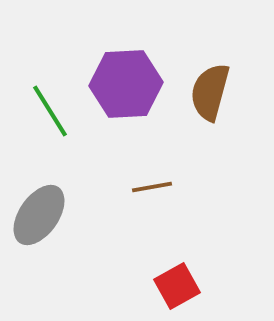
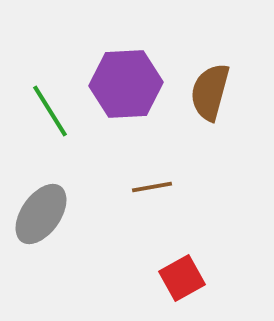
gray ellipse: moved 2 px right, 1 px up
red square: moved 5 px right, 8 px up
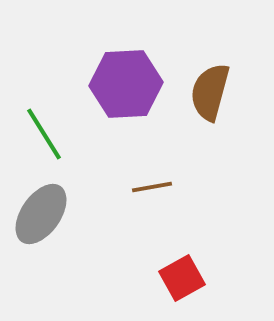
green line: moved 6 px left, 23 px down
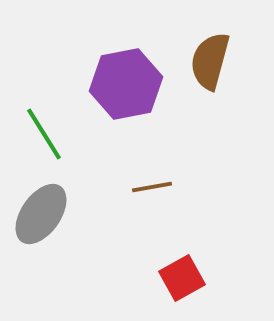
purple hexagon: rotated 8 degrees counterclockwise
brown semicircle: moved 31 px up
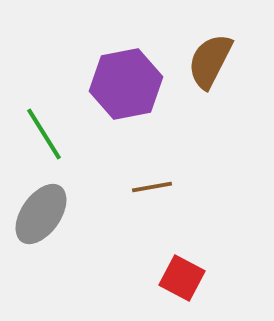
brown semicircle: rotated 12 degrees clockwise
red square: rotated 33 degrees counterclockwise
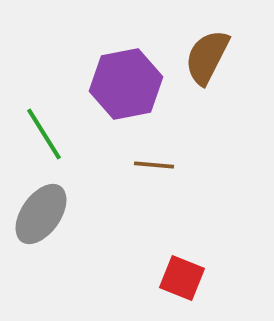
brown semicircle: moved 3 px left, 4 px up
brown line: moved 2 px right, 22 px up; rotated 15 degrees clockwise
red square: rotated 6 degrees counterclockwise
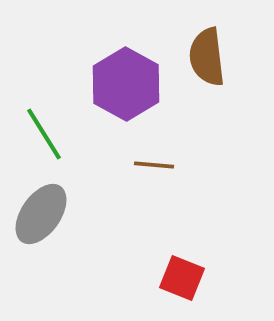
brown semicircle: rotated 34 degrees counterclockwise
purple hexagon: rotated 20 degrees counterclockwise
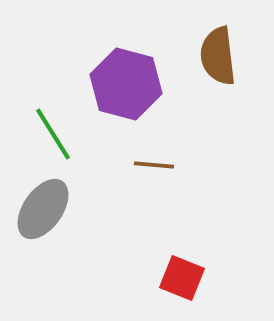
brown semicircle: moved 11 px right, 1 px up
purple hexagon: rotated 14 degrees counterclockwise
green line: moved 9 px right
gray ellipse: moved 2 px right, 5 px up
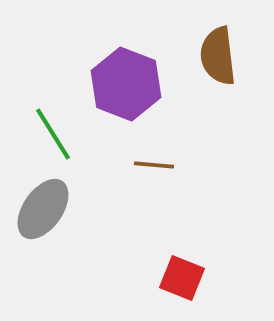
purple hexagon: rotated 6 degrees clockwise
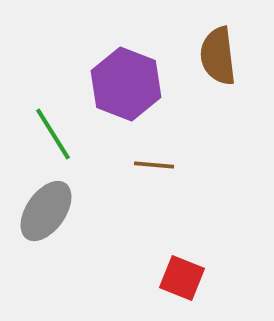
gray ellipse: moved 3 px right, 2 px down
